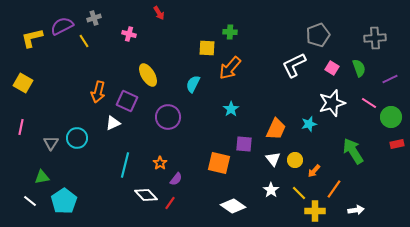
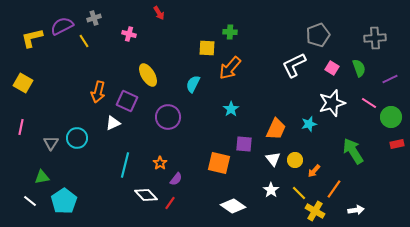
yellow cross at (315, 211): rotated 30 degrees clockwise
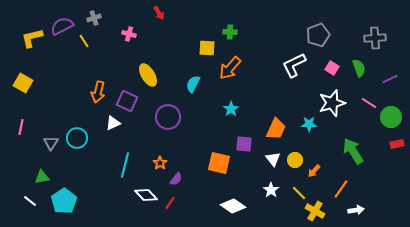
cyan star at (309, 124): rotated 14 degrees clockwise
orange line at (334, 189): moved 7 px right
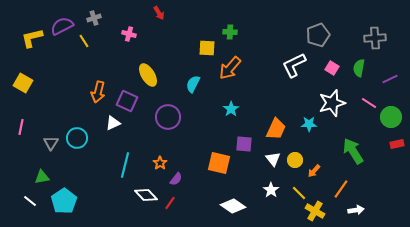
green semicircle at (359, 68): rotated 150 degrees counterclockwise
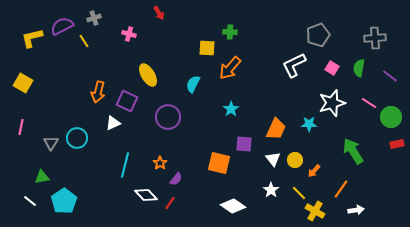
purple line at (390, 79): moved 3 px up; rotated 63 degrees clockwise
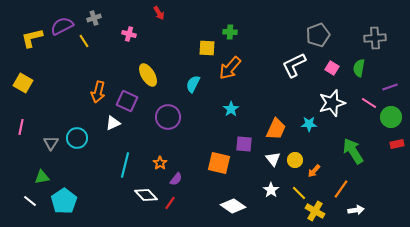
purple line at (390, 76): moved 11 px down; rotated 56 degrees counterclockwise
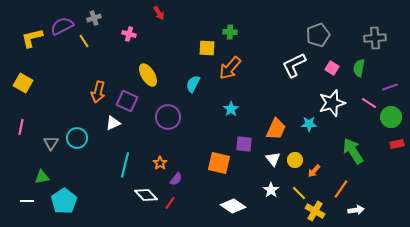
white line at (30, 201): moved 3 px left; rotated 40 degrees counterclockwise
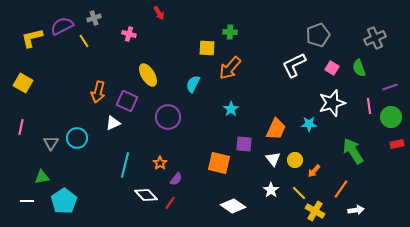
gray cross at (375, 38): rotated 20 degrees counterclockwise
green semicircle at (359, 68): rotated 30 degrees counterclockwise
pink line at (369, 103): moved 3 px down; rotated 49 degrees clockwise
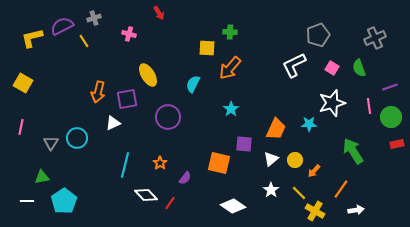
purple square at (127, 101): moved 2 px up; rotated 35 degrees counterclockwise
white triangle at (273, 159): moved 2 px left; rotated 28 degrees clockwise
purple semicircle at (176, 179): moved 9 px right, 1 px up
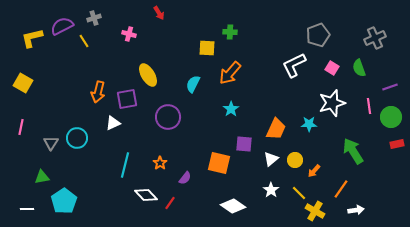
orange arrow at (230, 68): moved 5 px down
white line at (27, 201): moved 8 px down
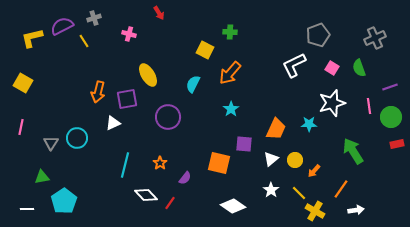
yellow square at (207, 48): moved 2 px left, 2 px down; rotated 24 degrees clockwise
